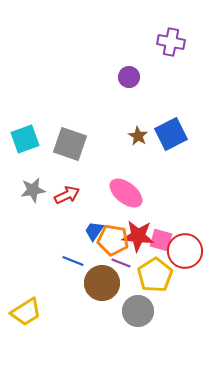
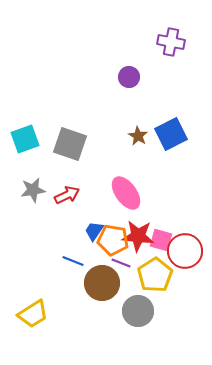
pink ellipse: rotated 16 degrees clockwise
yellow trapezoid: moved 7 px right, 2 px down
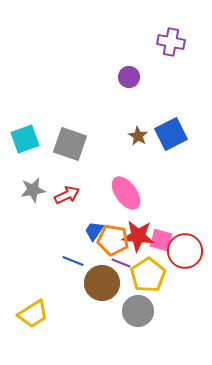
yellow pentagon: moved 7 px left
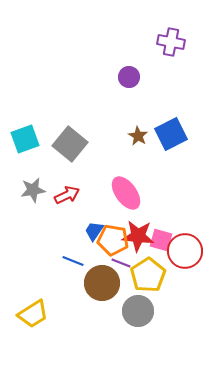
gray square: rotated 20 degrees clockwise
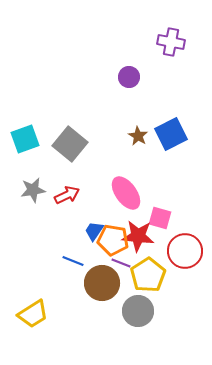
pink square: moved 1 px left, 22 px up
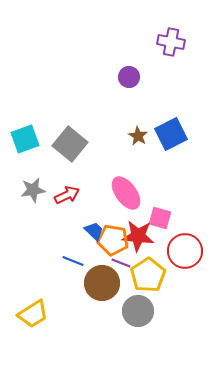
blue trapezoid: rotated 100 degrees clockwise
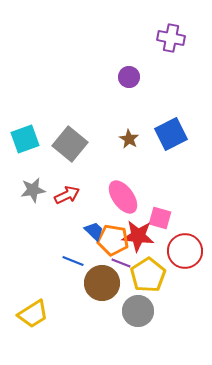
purple cross: moved 4 px up
brown star: moved 9 px left, 3 px down
pink ellipse: moved 3 px left, 4 px down
